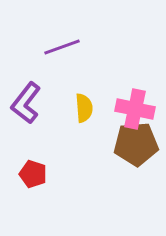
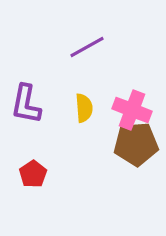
purple line: moved 25 px right; rotated 9 degrees counterclockwise
purple L-shape: moved 1 px down; rotated 27 degrees counterclockwise
pink cross: moved 3 px left, 1 px down; rotated 9 degrees clockwise
red pentagon: rotated 20 degrees clockwise
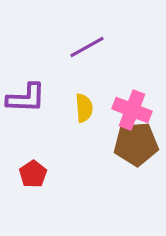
purple L-shape: moved 6 px up; rotated 99 degrees counterclockwise
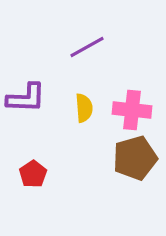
pink cross: rotated 15 degrees counterclockwise
brown pentagon: moved 1 px left, 14 px down; rotated 12 degrees counterclockwise
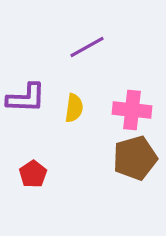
yellow semicircle: moved 10 px left; rotated 12 degrees clockwise
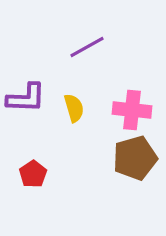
yellow semicircle: rotated 24 degrees counterclockwise
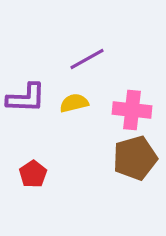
purple line: moved 12 px down
yellow semicircle: moved 5 px up; rotated 88 degrees counterclockwise
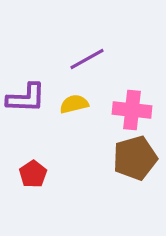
yellow semicircle: moved 1 px down
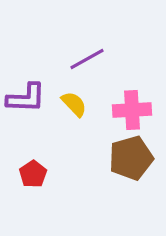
yellow semicircle: rotated 60 degrees clockwise
pink cross: rotated 9 degrees counterclockwise
brown pentagon: moved 4 px left
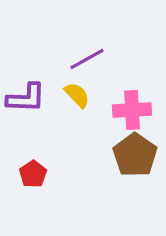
yellow semicircle: moved 3 px right, 9 px up
brown pentagon: moved 4 px right, 3 px up; rotated 21 degrees counterclockwise
